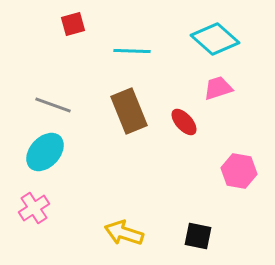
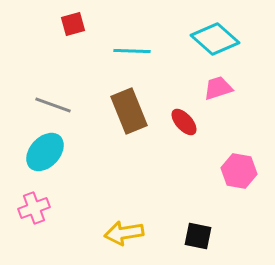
pink cross: rotated 12 degrees clockwise
yellow arrow: rotated 27 degrees counterclockwise
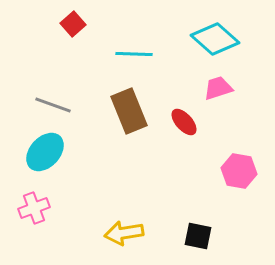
red square: rotated 25 degrees counterclockwise
cyan line: moved 2 px right, 3 px down
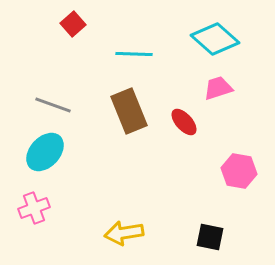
black square: moved 12 px right, 1 px down
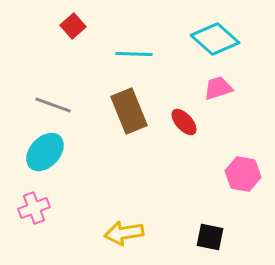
red square: moved 2 px down
pink hexagon: moved 4 px right, 3 px down
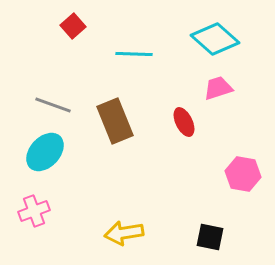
brown rectangle: moved 14 px left, 10 px down
red ellipse: rotated 16 degrees clockwise
pink cross: moved 3 px down
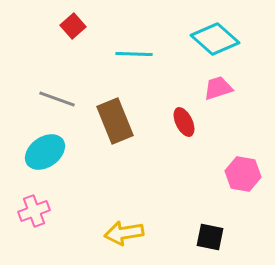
gray line: moved 4 px right, 6 px up
cyan ellipse: rotated 12 degrees clockwise
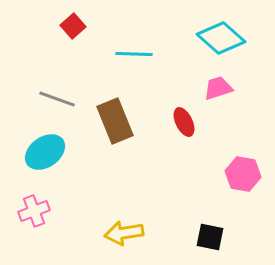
cyan diamond: moved 6 px right, 1 px up
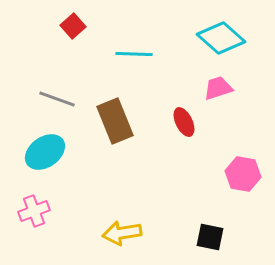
yellow arrow: moved 2 px left
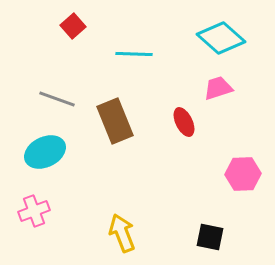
cyan ellipse: rotated 9 degrees clockwise
pink hexagon: rotated 12 degrees counterclockwise
yellow arrow: rotated 78 degrees clockwise
